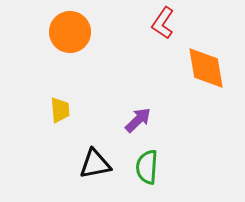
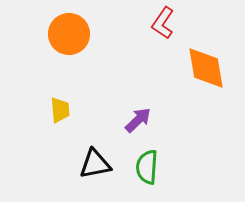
orange circle: moved 1 px left, 2 px down
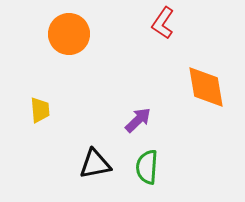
orange diamond: moved 19 px down
yellow trapezoid: moved 20 px left
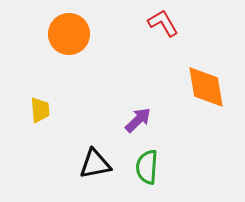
red L-shape: rotated 116 degrees clockwise
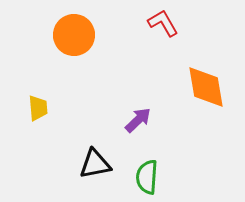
orange circle: moved 5 px right, 1 px down
yellow trapezoid: moved 2 px left, 2 px up
green semicircle: moved 10 px down
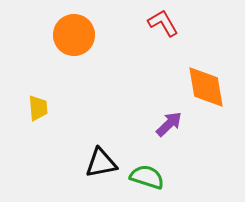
purple arrow: moved 31 px right, 4 px down
black triangle: moved 6 px right, 1 px up
green semicircle: rotated 104 degrees clockwise
